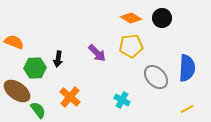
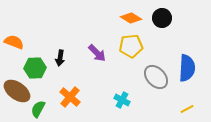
black arrow: moved 2 px right, 1 px up
green semicircle: moved 1 px up; rotated 114 degrees counterclockwise
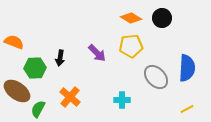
cyan cross: rotated 28 degrees counterclockwise
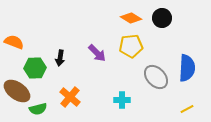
green semicircle: rotated 132 degrees counterclockwise
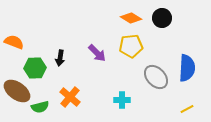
green semicircle: moved 2 px right, 2 px up
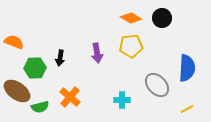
purple arrow: rotated 36 degrees clockwise
gray ellipse: moved 1 px right, 8 px down
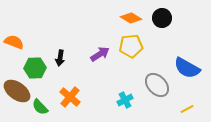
purple arrow: moved 3 px right, 1 px down; rotated 114 degrees counterclockwise
blue semicircle: rotated 116 degrees clockwise
cyan cross: moved 3 px right; rotated 28 degrees counterclockwise
green semicircle: rotated 60 degrees clockwise
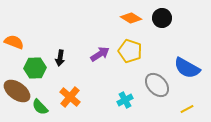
yellow pentagon: moved 1 px left, 5 px down; rotated 25 degrees clockwise
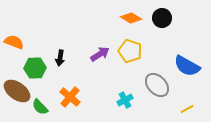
blue semicircle: moved 2 px up
